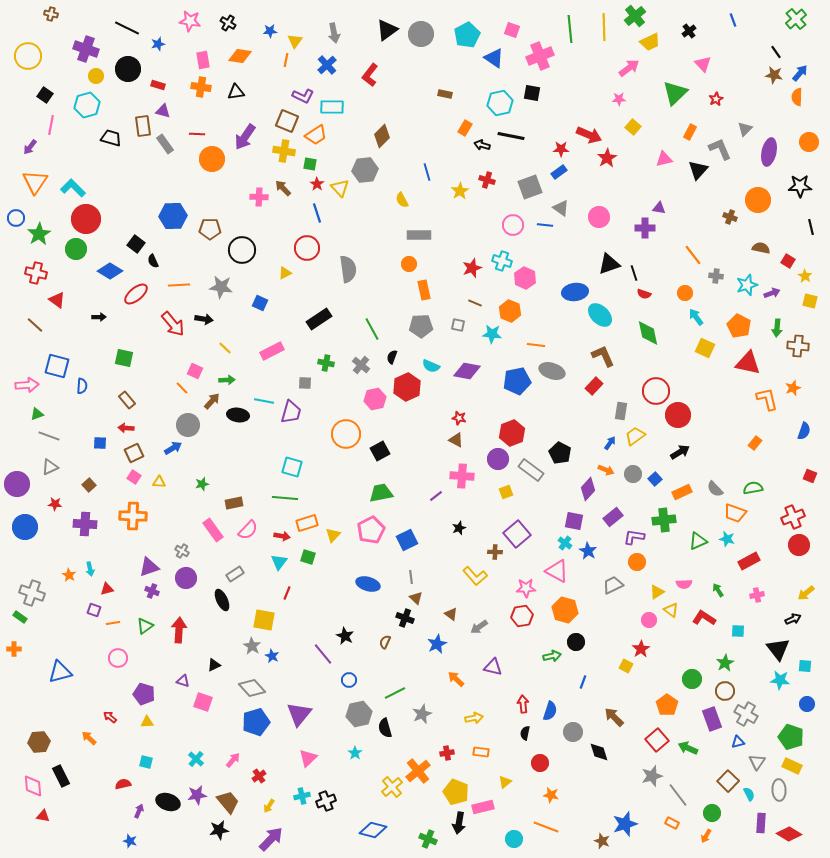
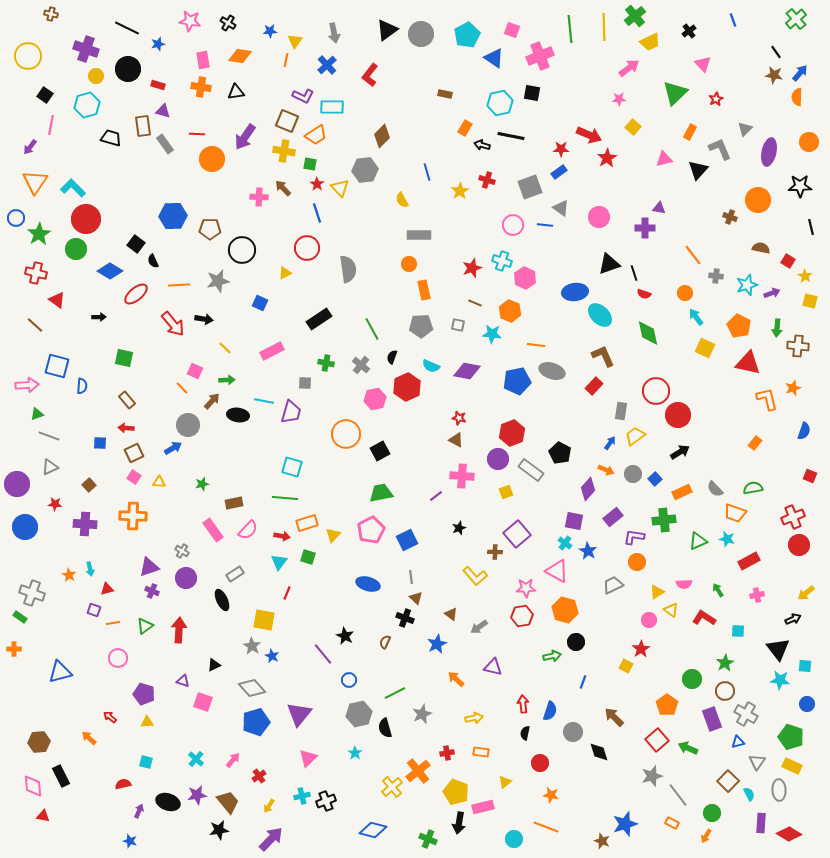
gray star at (221, 287): moved 3 px left, 6 px up; rotated 20 degrees counterclockwise
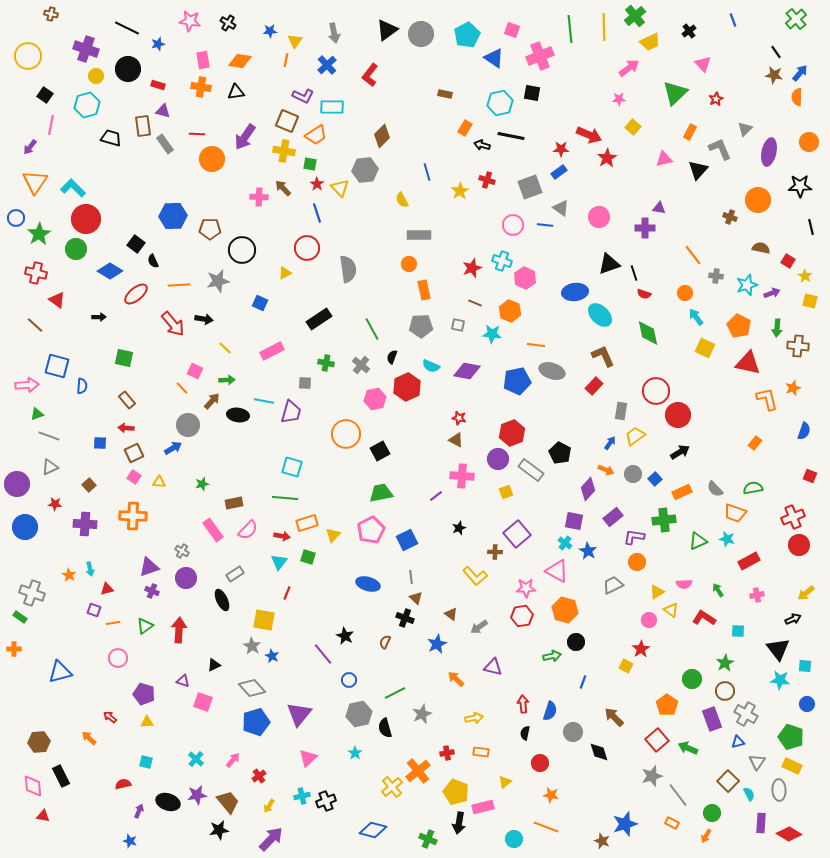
orange diamond at (240, 56): moved 5 px down
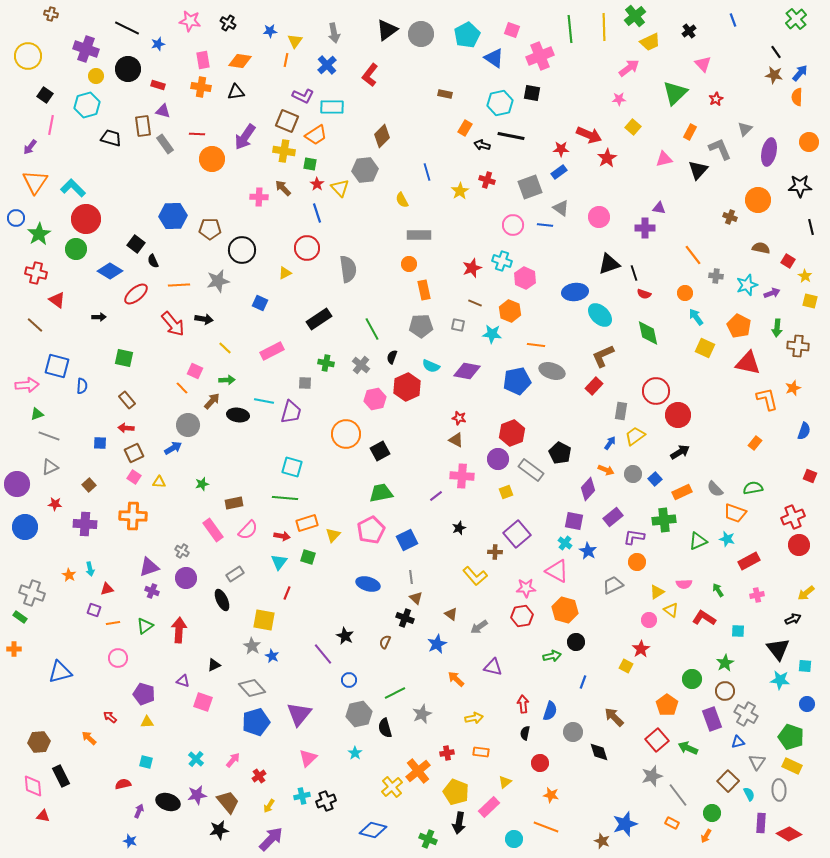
brown L-shape at (603, 356): rotated 90 degrees counterclockwise
pink rectangle at (483, 807): moved 6 px right; rotated 30 degrees counterclockwise
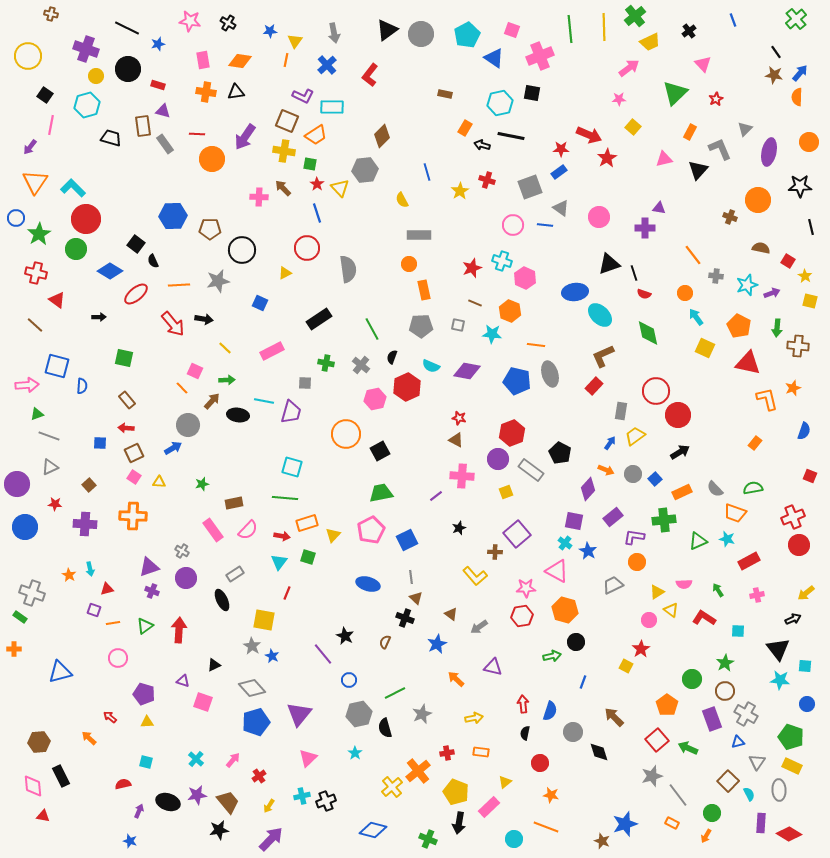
orange cross at (201, 87): moved 5 px right, 5 px down
gray ellipse at (552, 371): moved 2 px left, 3 px down; rotated 55 degrees clockwise
blue pentagon at (517, 381): rotated 24 degrees clockwise
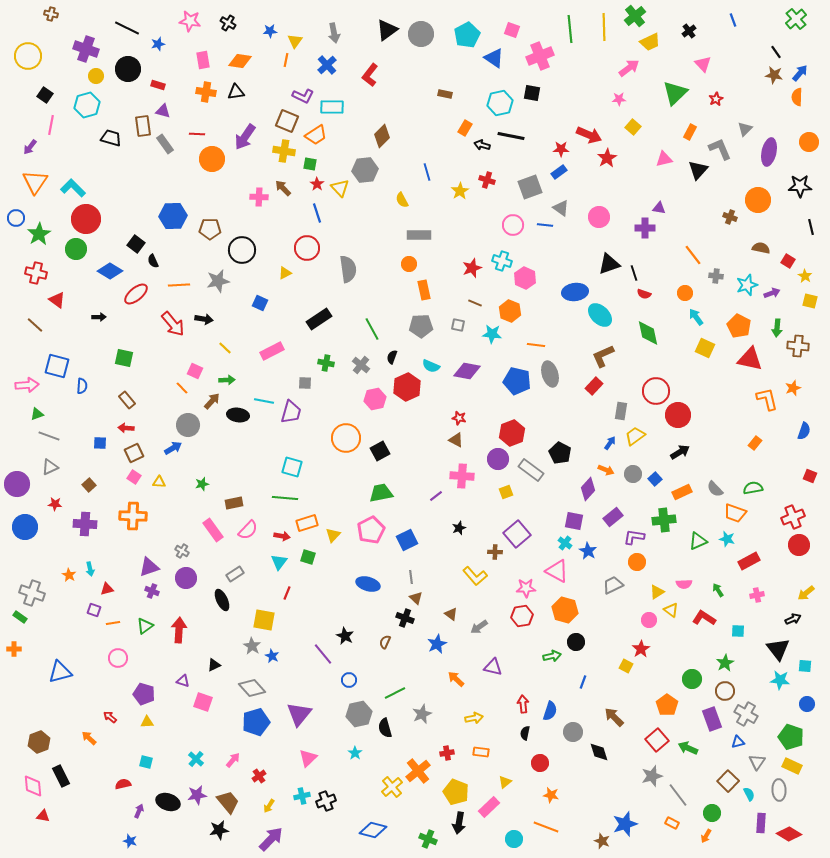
red triangle at (748, 363): moved 2 px right, 4 px up
orange circle at (346, 434): moved 4 px down
brown hexagon at (39, 742): rotated 15 degrees counterclockwise
